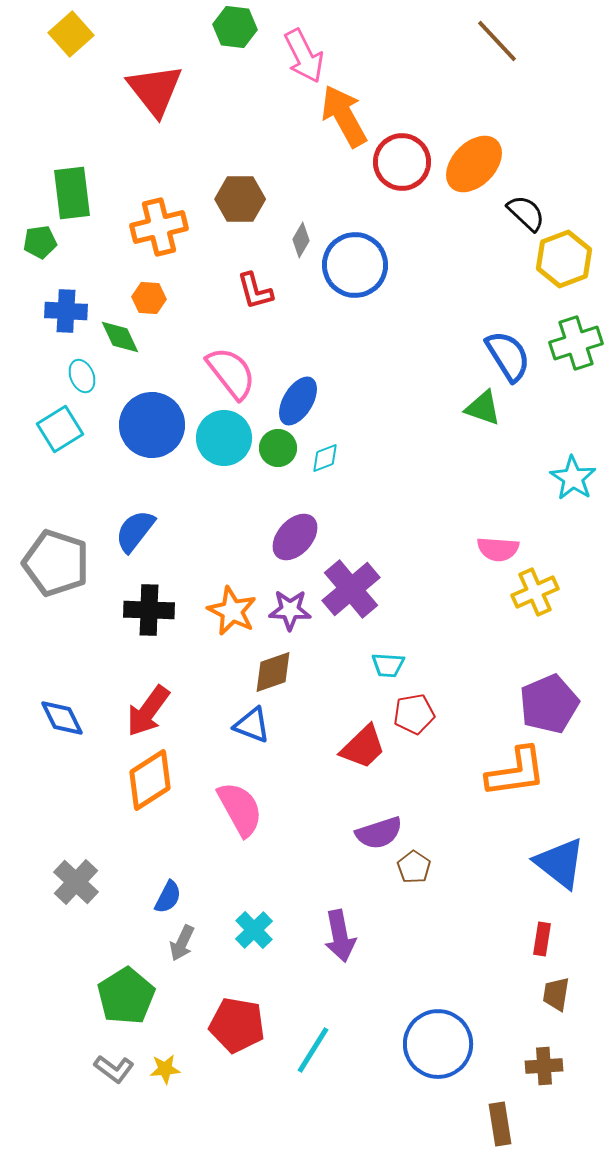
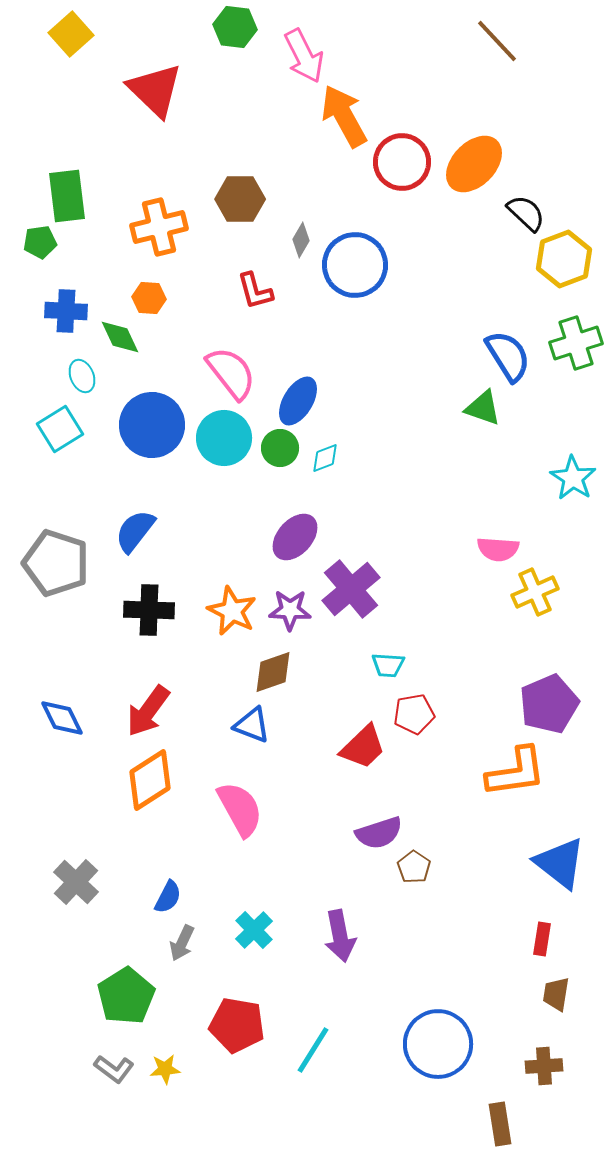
red triangle at (155, 90): rotated 8 degrees counterclockwise
green rectangle at (72, 193): moved 5 px left, 3 px down
green circle at (278, 448): moved 2 px right
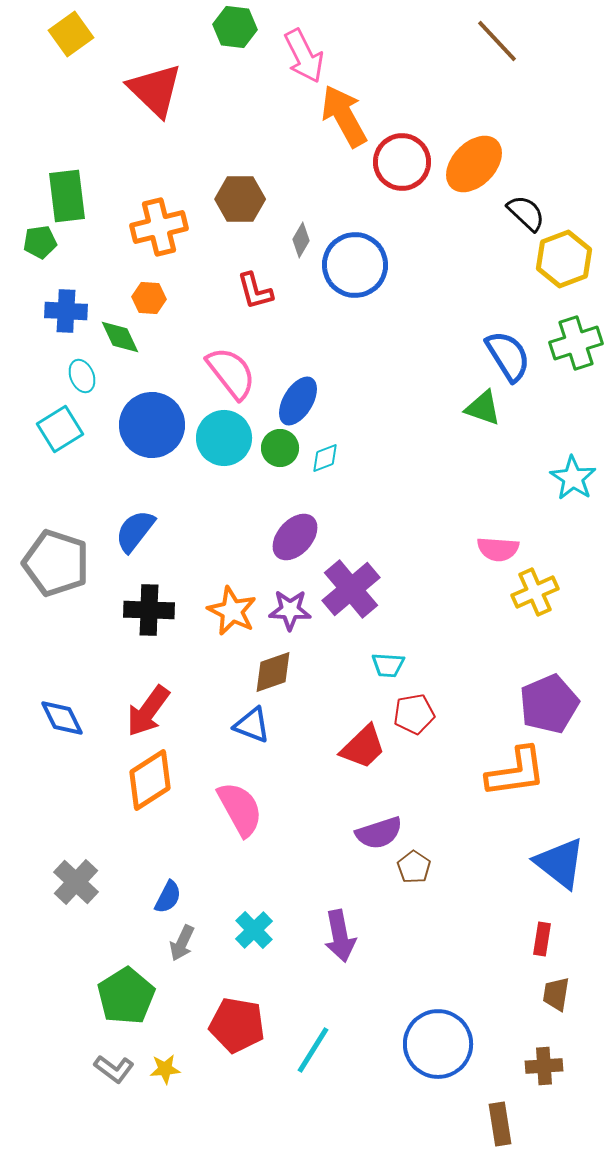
yellow square at (71, 34): rotated 6 degrees clockwise
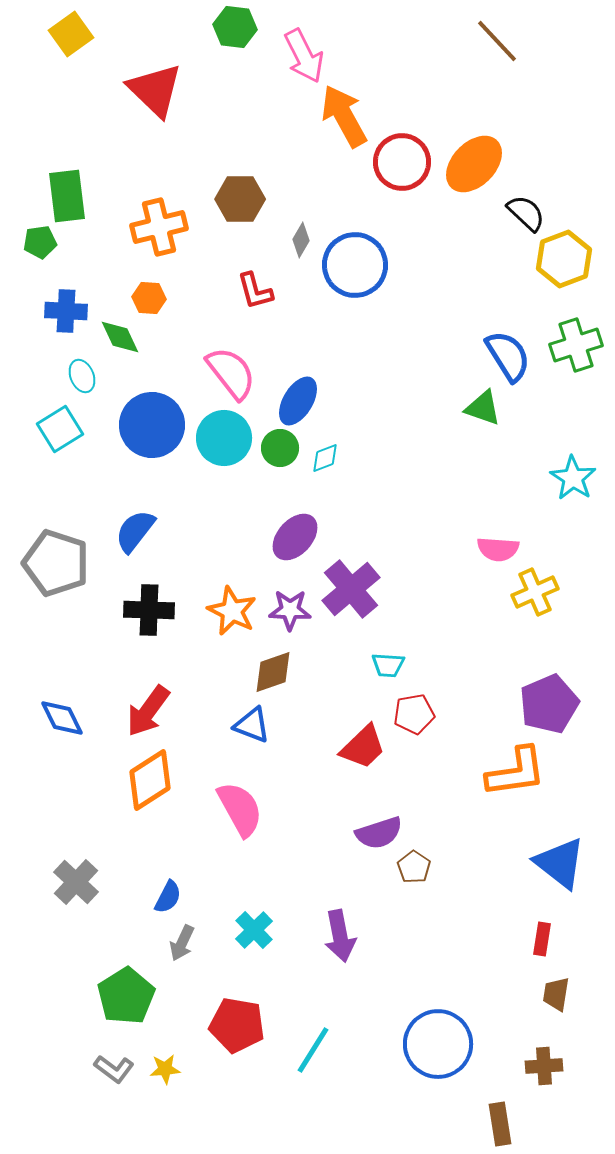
green cross at (576, 343): moved 2 px down
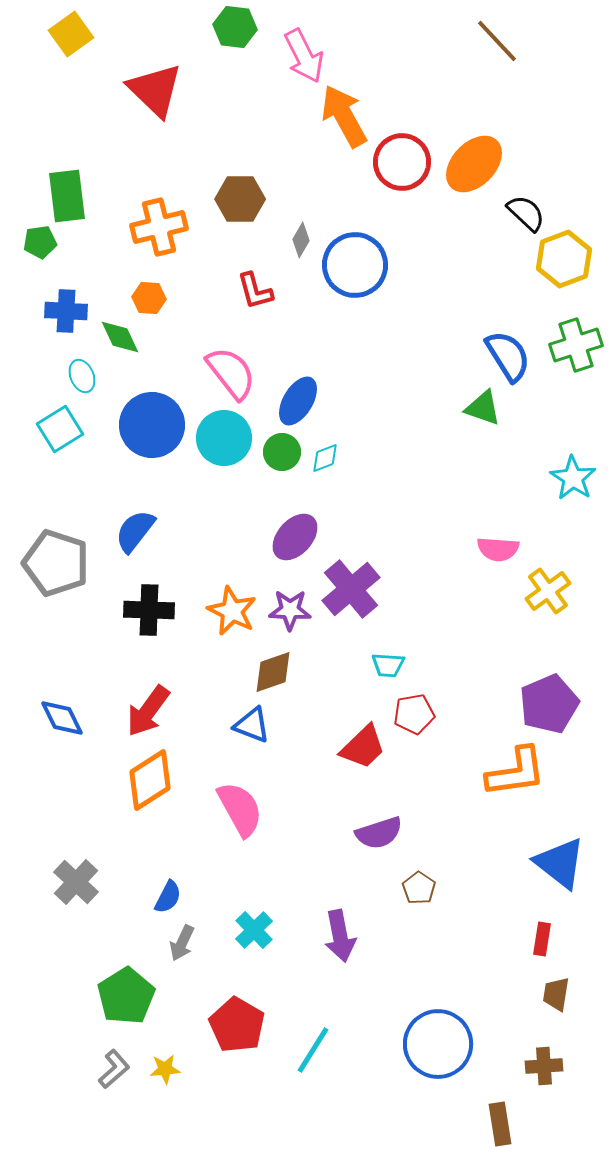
green circle at (280, 448): moved 2 px right, 4 px down
yellow cross at (535, 592): moved 13 px right, 1 px up; rotated 12 degrees counterclockwise
brown pentagon at (414, 867): moved 5 px right, 21 px down
red pentagon at (237, 1025): rotated 20 degrees clockwise
gray L-shape at (114, 1069): rotated 78 degrees counterclockwise
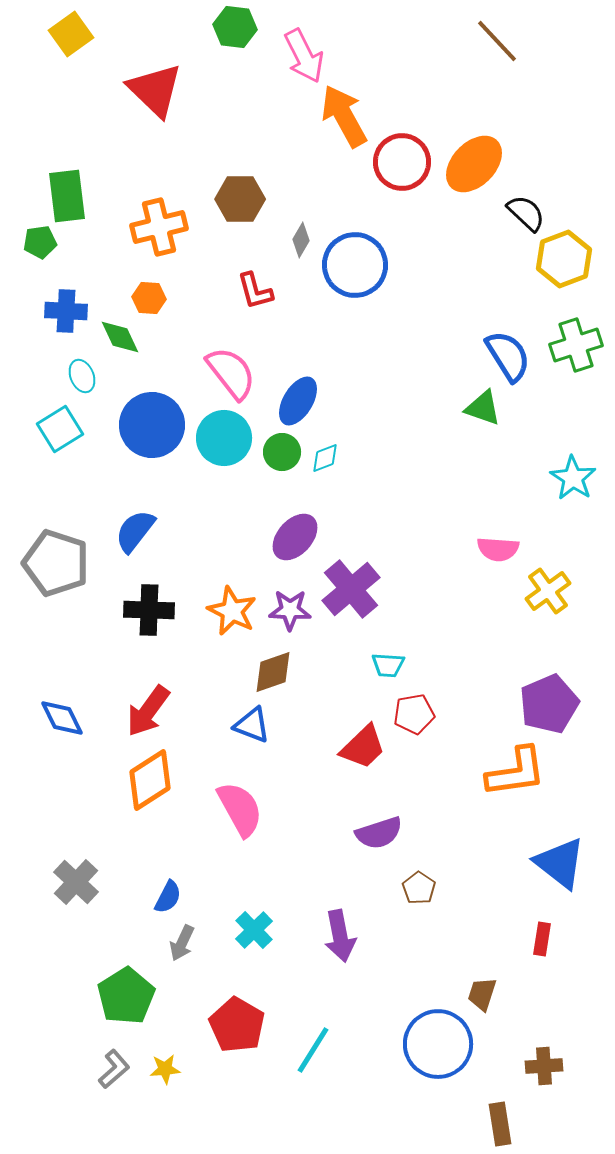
brown trapezoid at (556, 994): moved 74 px left; rotated 9 degrees clockwise
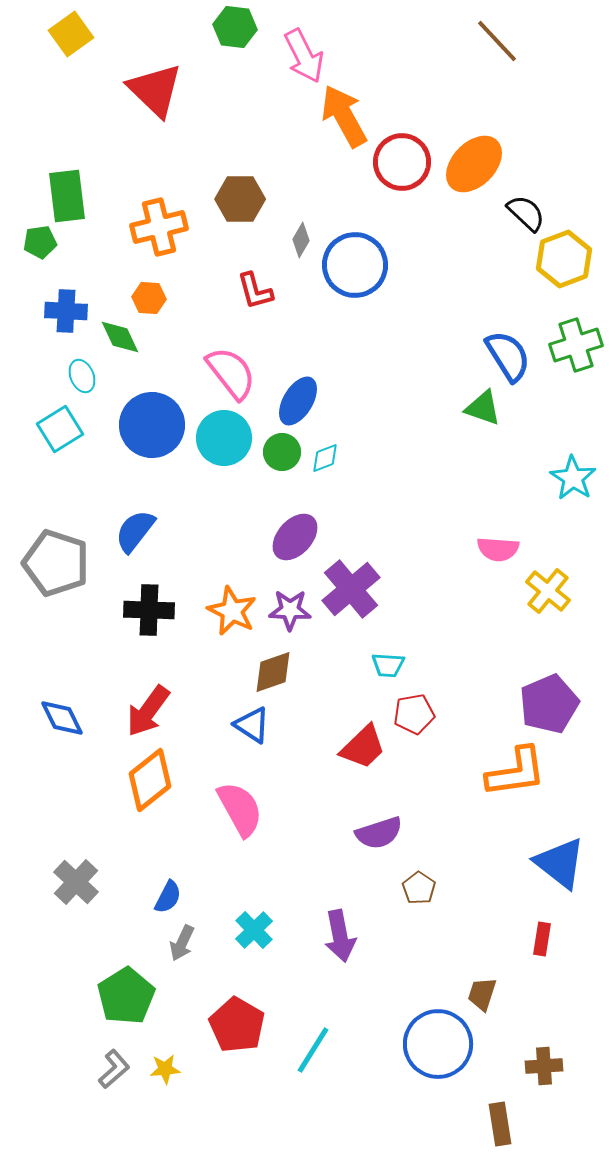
yellow cross at (548, 591): rotated 15 degrees counterclockwise
blue triangle at (252, 725): rotated 12 degrees clockwise
orange diamond at (150, 780): rotated 6 degrees counterclockwise
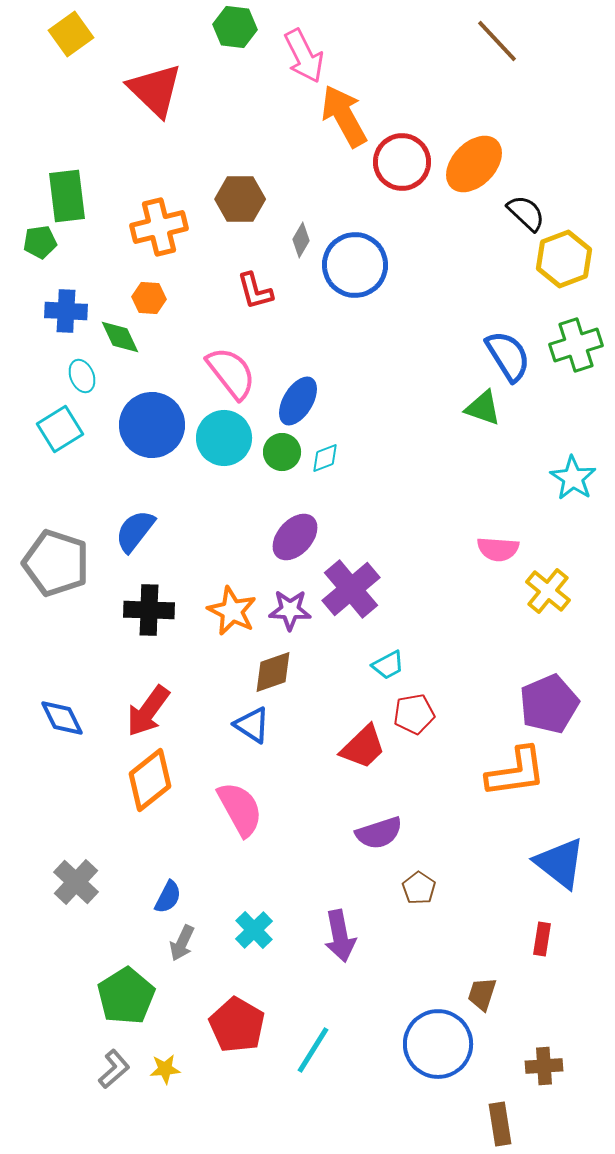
cyan trapezoid at (388, 665): rotated 32 degrees counterclockwise
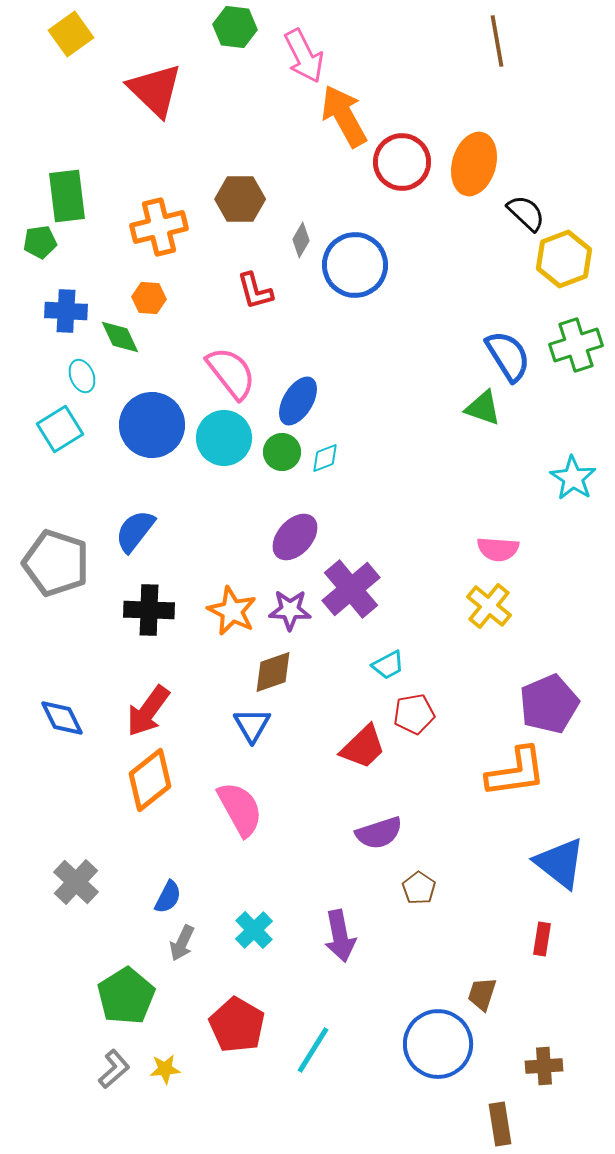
brown line at (497, 41): rotated 33 degrees clockwise
orange ellipse at (474, 164): rotated 28 degrees counterclockwise
yellow cross at (548, 591): moved 59 px left, 15 px down
blue triangle at (252, 725): rotated 27 degrees clockwise
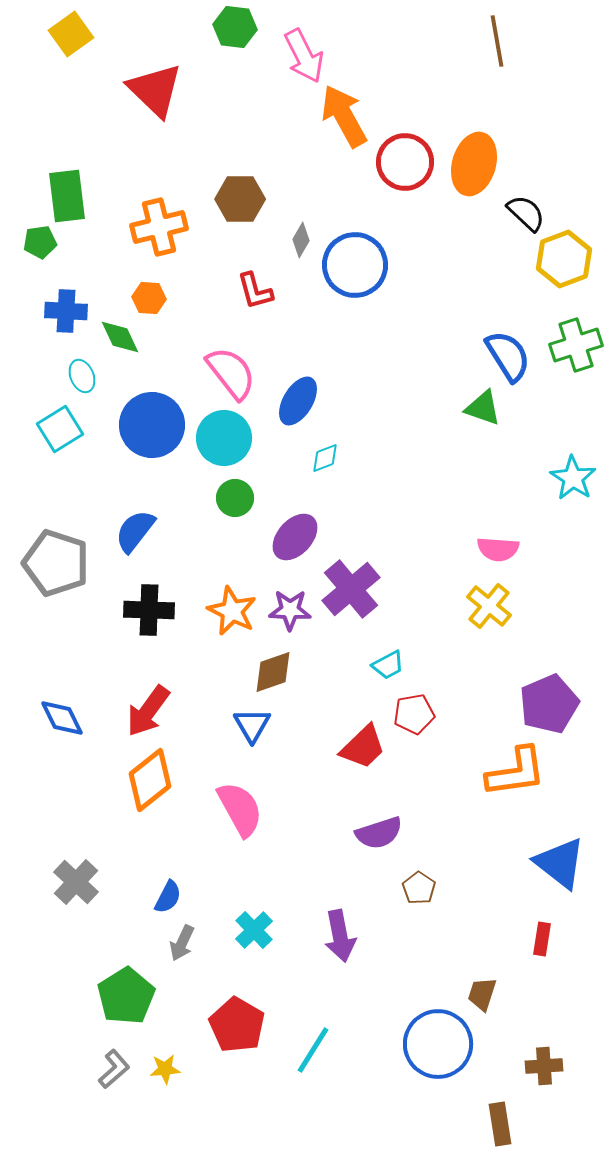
red circle at (402, 162): moved 3 px right
green circle at (282, 452): moved 47 px left, 46 px down
